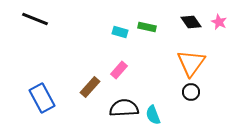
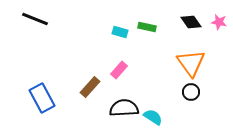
pink star: rotated 14 degrees counterclockwise
orange triangle: rotated 12 degrees counterclockwise
cyan semicircle: moved 2 px down; rotated 144 degrees clockwise
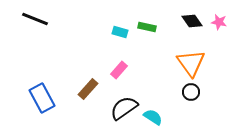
black diamond: moved 1 px right, 1 px up
brown rectangle: moved 2 px left, 2 px down
black semicircle: rotated 32 degrees counterclockwise
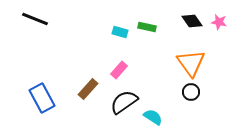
black semicircle: moved 6 px up
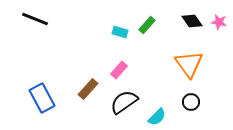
green rectangle: moved 2 px up; rotated 60 degrees counterclockwise
orange triangle: moved 2 px left, 1 px down
black circle: moved 10 px down
cyan semicircle: moved 4 px right; rotated 102 degrees clockwise
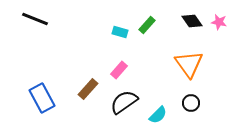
black circle: moved 1 px down
cyan semicircle: moved 1 px right, 2 px up
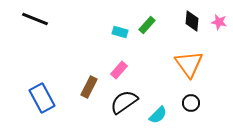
black diamond: rotated 40 degrees clockwise
brown rectangle: moved 1 px right, 2 px up; rotated 15 degrees counterclockwise
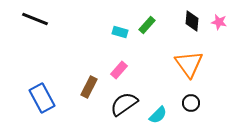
black semicircle: moved 2 px down
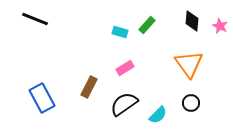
pink star: moved 1 px right, 4 px down; rotated 14 degrees clockwise
pink rectangle: moved 6 px right, 2 px up; rotated 18 degrees clockwise
